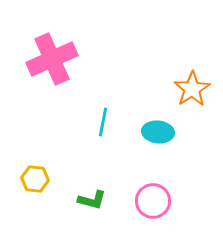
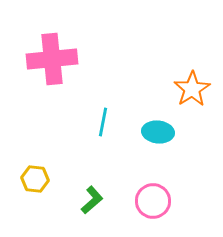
pink cross: rotated 18 degrees clockwise
green L-shape: rotated 56 degrees counterclockwise
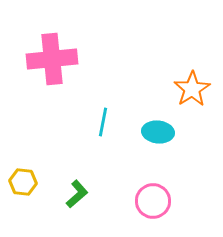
yellow hexagon: moved 12 px left, 3 px down
green L-shape: moved 15 px left, 6 px up
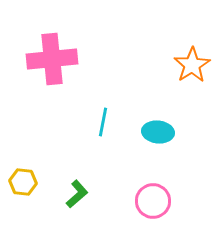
orange star: moved 24 px up
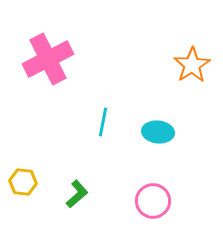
pink cross: moved 4 px left; rotated 21 degrees counterclockwise
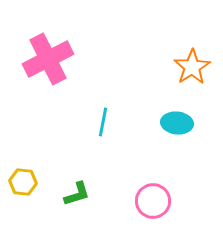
orange star: moved 2 px down
cyan ellipse: moved 19 px right, 9 px up
green L-shape: rotated 24 degrees clockwise
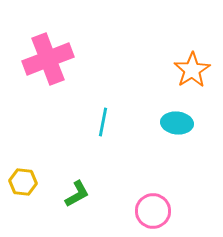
pink cross: rotated 6 degrees clockwise
orange star: moved 3 px down
green L-shape: rotated 12 degrees counterclockwise
pink circle: moved 10 px down
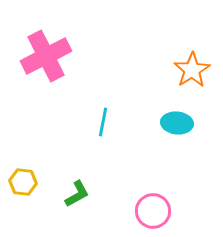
pink cross: moved 2 px left, 3 px up; rotated 6 degrees counterclockwise
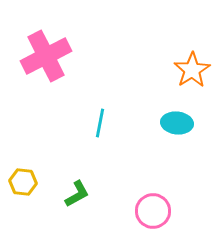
cyan line: moved 3 px left, 1 px down
